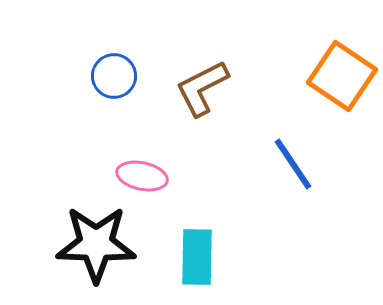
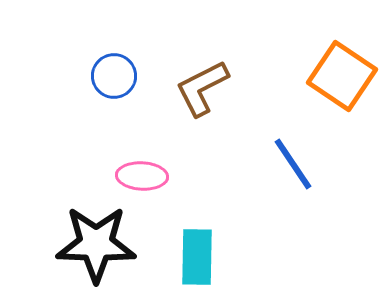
pink ellipse: rotated 9 degrees counterclockwise
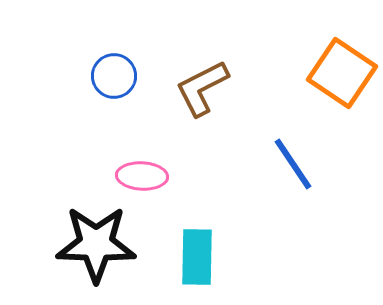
orange square: moved 3 px up
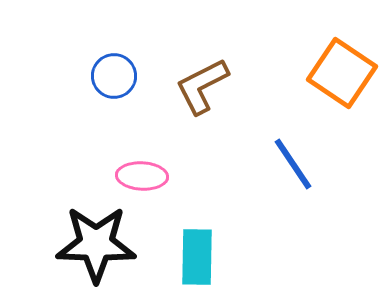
brown L-shape: moved 2 px up
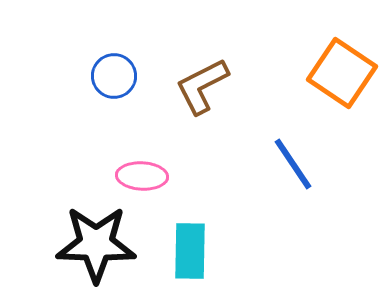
cyan rectangle: moved 7 px left, 6 px up
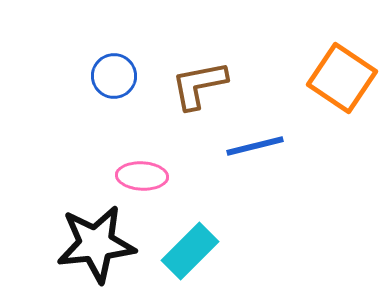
orange square: moved 5 px down
brown L-shape: moved 3 px left, 1 px up; rotated 16 degrees clockwise
blue line: moved 38 px left, 18 px up; rotated 70 degrees counterclockwise
black star: rotated 8 degrees counterclockwise
cyan rectangle: rotated 44 degrees clockwise
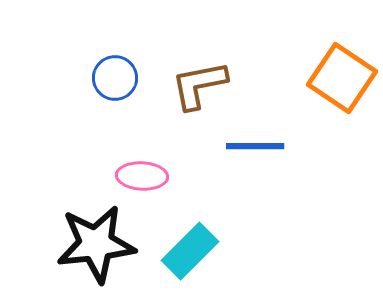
blue circle: moved 1 px right, 2 px down
blue line: rotated 14 degrees clockwise
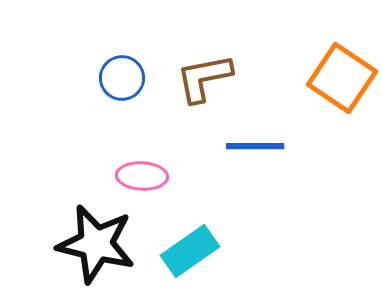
blue circle: moved 7 px right
brown L-shape: moved 5 px right, 7 px up
black star: rotated 20 degrees clockwise
cyan rectangle: rotated 10 degrees clockwise
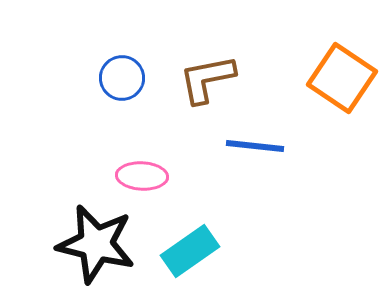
brown L-shape: moved 3 px right, 1 px down
blue line: rotated 6 degrees clockwise
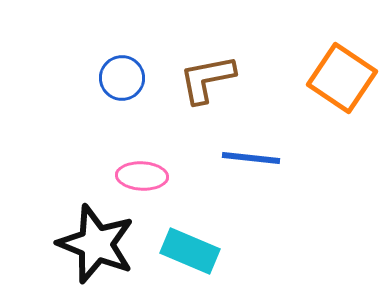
blue line: moved 4 px left, 12 px down
black star: rotated 8 degrees clockwise
cyan rectangle: rotated 58 degrees clockwise
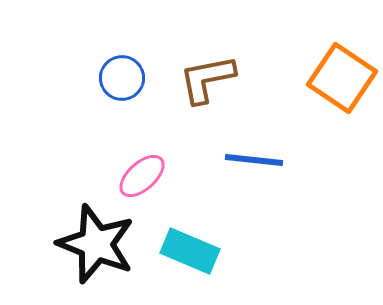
blue line: moved 3 px right, 2 px down
pink ellipse: rotated 45 degrees counterclockwise
